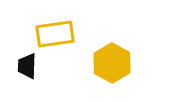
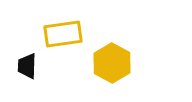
yellow rectangle: moved 8 px right
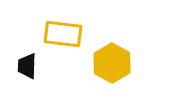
yellow rectangle: rotated 15 degrees clockwise
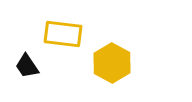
black trapezoid: rotated 36 degrees counterclockwise
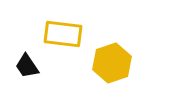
yellow hexagon: rotated 12 degrees clockwise
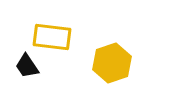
yellow rectangle: moved 11 px left, 3 px down
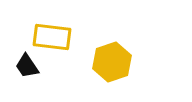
yellow hexagon: moved 1 px up
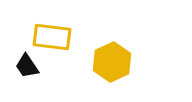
yellow hexagon: rotated 6 degrees counterclockwise
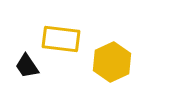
yellow rectangle: moved 9 px right, 2 px down
